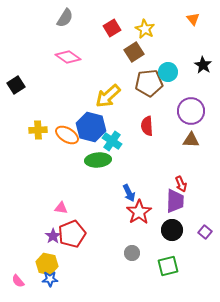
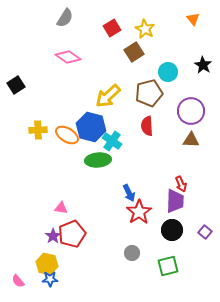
brown pentagon: moved 10 px down; rotated 8 degrees counterclockwise
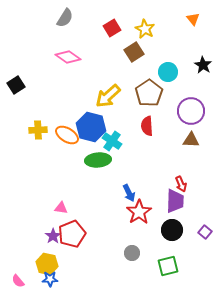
brown pentagon: rotated 20 degrees counterclockwise
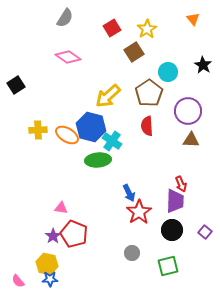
yellow star: moved 2 px right; rotated 12 degrees clockwise
purple circle: moved 3 px left
red pentagon: moved 2 px right; rotated 28 degrees counterclockwise
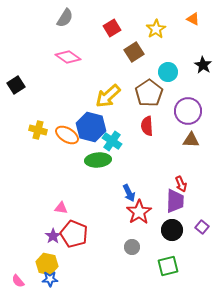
orange triangle: rotated 24 degrees counterclockwise
yellow star: moved 9 px right
yellow cross: rotated 18 degrees clockwise
purple square: moved 3 px left, 5 px up
gray circle: moved 6 px up
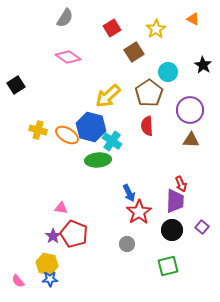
purple circle: moved 2 px right, 1 px up
gray circle: moved 5 px left, 3 px up
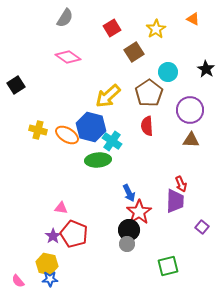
black star: moved 3 px right, 4 px down
black circle: moved 43 px left
